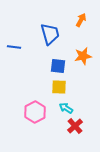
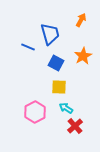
blue line: moved 14 px right; rotated 16 degrees clockwise
orange star: rotated 18 degrees counterclockwise
blue square: moved 2 px left, 3 px up; rotated 21 degrees clockwise
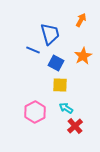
blue line: moved 5 px right, 3 px down
yellow square: moved 1 px right, 2 px up
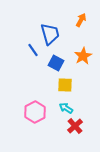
blue line: rotated 32 degrees clockwise
yellow square: moved 5 px right
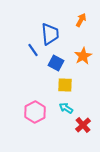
blue trapezoid: rotated 10 degrees clockwise
red cross: moved 8 px right, 1 px up
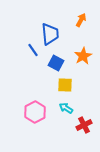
red cross: moved 1 px right; rotated 14 degrees clockwise
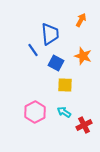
orange star: rotated 24 degrees counterclockwise
cyan arrow: moved 2 px left, 4 px down
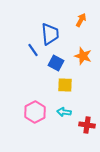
cyan arrow: rotated 24 degrees counterclockwise
red cross: moved 3 px right; rotated 35 degrees clockwise
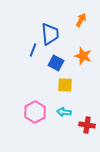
blue line: rotated 56 degrees clockwise
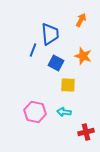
yellow square: moved 3 px right
pink hexagon: rotated 20 degrees counterclockwise
red cross: moved 1 px left, 7 px down; rotated 21 degrees counterclockwise
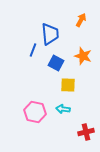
cyan arrow: moved 1 px left, 3 px up
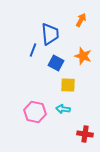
red cross: moved 1 px left, 2 px down; rotated 21 degrees clockwise
